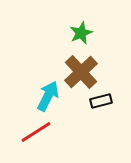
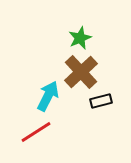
green star: moved 1 px left, 5 px down
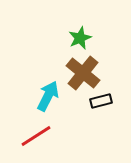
brown cross: moved 2 px right, 1 px down; rotated 8 degrees counterclockwise
red line: moved 4 px down
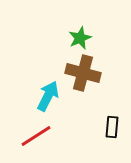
brown cross: rotated 24 degrees counterclockwise
black rectangle: moved 11 px right, 26 px down; rotated 70 degrees counterclockwise
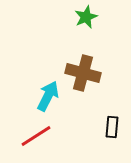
green star: moved 6 px right, 21 px up
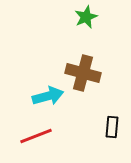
cyan arrow: rotated 48 degrees clockwise
red line: rotated 12 degrees clockwise
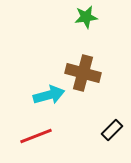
green star: rotated 15 degrees clockwise
cyan arrow: moved 1 px right, 1 px up
black rectangle: moved 3 px down; rotated 40 degrees clockwise
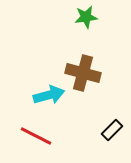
red line: rotated 48 degrees clockwise
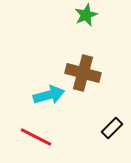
green star: moved 2 px up; rotated 15 degrees counterclockwise
black rectangle: moved 2 px up
red line: moved 1 px down
